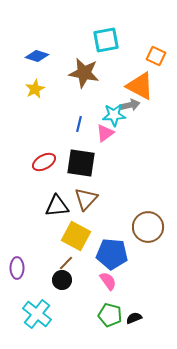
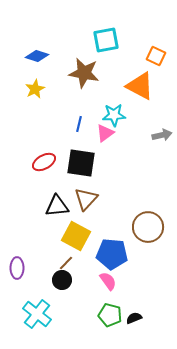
gray arrow: moved 32 px right, 30 px down
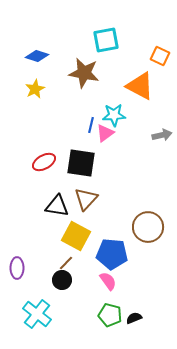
orange square: moved 4 px right
blue line: moved 12 px right, 1 px down
black triangle: rotated 15 degrees clockwise
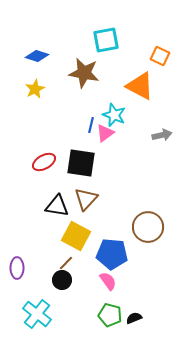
cyan star: rotated 25 degrees clockwise
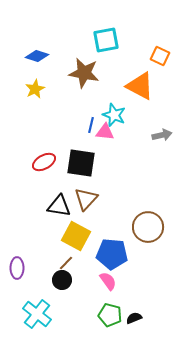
pink triangle: moved 1 px up; rotated 42 degrees clockwise
black triangle: moved 2 px right
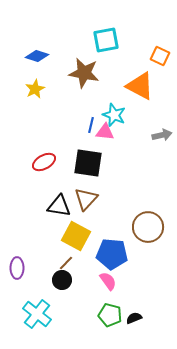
black square: moved 7 px right
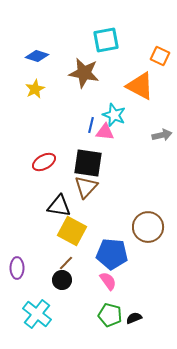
brown triangle: moved 12 px up
yellow square: moved 4 px left, 5 px up
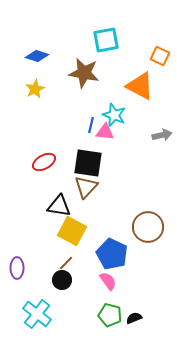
blue pentagon: rotated 20 degrees clockwise
